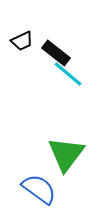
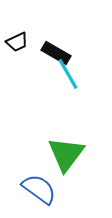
black trapezoid: moved 5 px left, 1 px down
black rectangle: rotated 8 degrees counterclockwise
cyan line: rotated 20 degrees clockwise
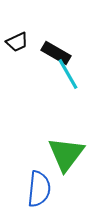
blue semicircle: rotated 60 degrees clockwise
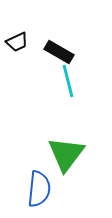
black rectangle: moved 3 px right, 1 px up
cyan line: moved 7 px down; rotated 16 degrees clockwise
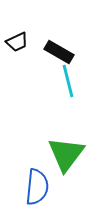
blue semicircle: moved 2 px left, 2 px up
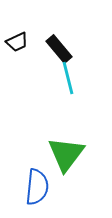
black rectangle: moved 3 px up; rotated 20 degrees clockwise
cyan line: moved 3 px up
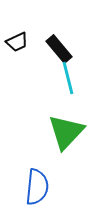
green triangle: moved 22 px up; rotated 6 degrees clockwise
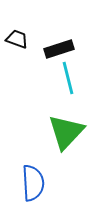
black trapezoid: moved 3 px up; rotated 135 degrees counterclockwise
black rectangle: rotated 68 degrees counterclockwise
blue semicircle: moved 4 px left, 4 px up; rotated 9 degrees counterclockwise
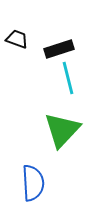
green triangle: moved 4 px left, 2 px up
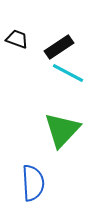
black rectangle: moved 2 px up; rotated 16 degrees counterclockwise
cyan line: moved 5 px up; rotated 48 degrees counterclockwise
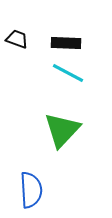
black rectangle: moved 7 px right, 4 px up; rotated 36 degrees clockwise
blue semicircle: moved 2 px left, 7 px down
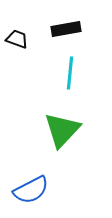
black rectangle: moved 14 px up; rotated 12 degrees counterclockwise
cyan line: moved 2 px right; rotated 68 degrees clockwise
blue semicircle: rotated 66 degrees clockwise
